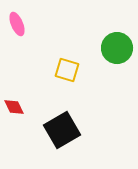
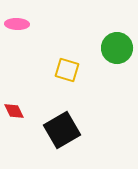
pink ellipse: rotated 65 degrees counterclockwise
red diamond: moved 4 px down
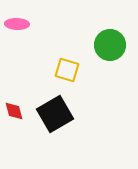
green circle: moved 7 px left, 3 px up
red diamond: rotated 10 degrees clockwise
black square: moved 7 px left, 16 px up
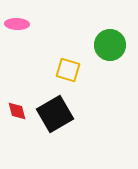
yellow square: moved 1 px right
red diamond: moved 3 px right
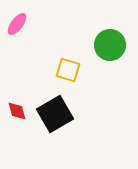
pink ellipse: rotated 55 degrees counterclockwise
